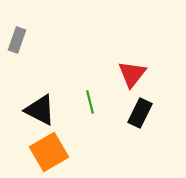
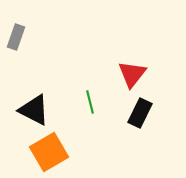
gray rectangle: moved 1 px left, 3 px up
black triangle: moved 6 px left
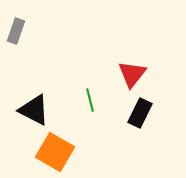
gray rectangle: moved 6 px up
green line: moved 2 px up
orange square: moved 6 px right; rotated 30 degrees counterclockwise
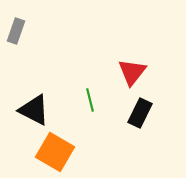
red triangle: moved 2 px up
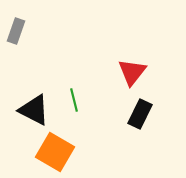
green line: moved 16 px left
black rectangle: moved 1 px down
